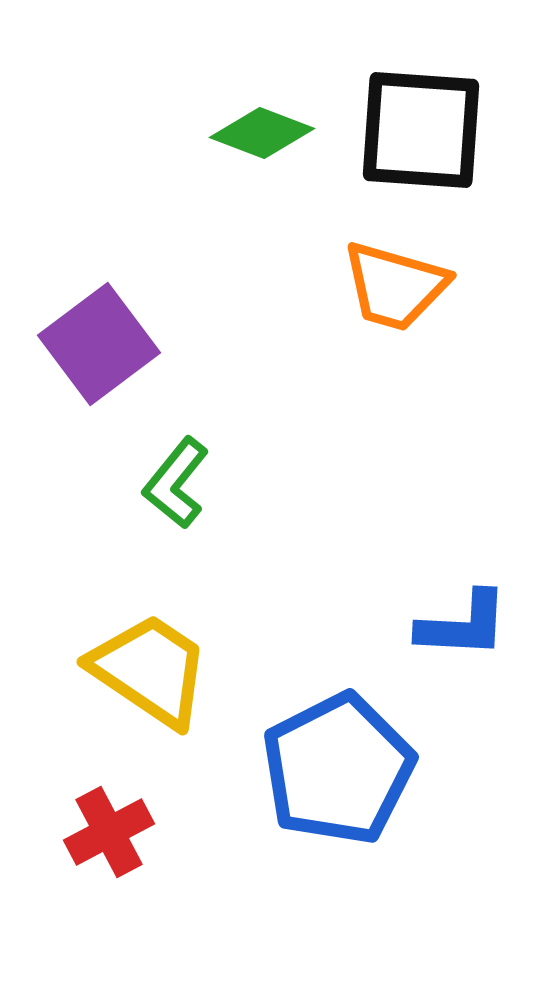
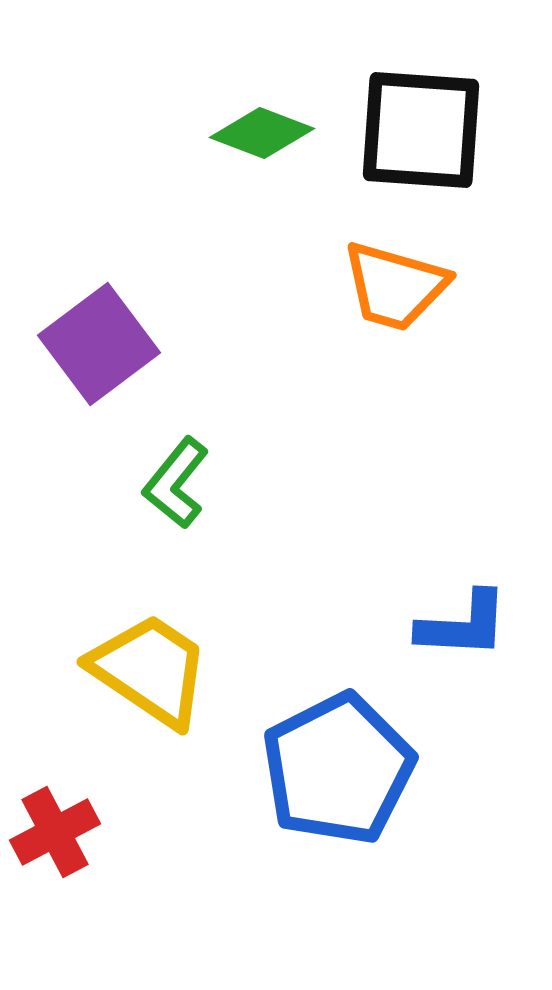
red cross: moved 54 px left
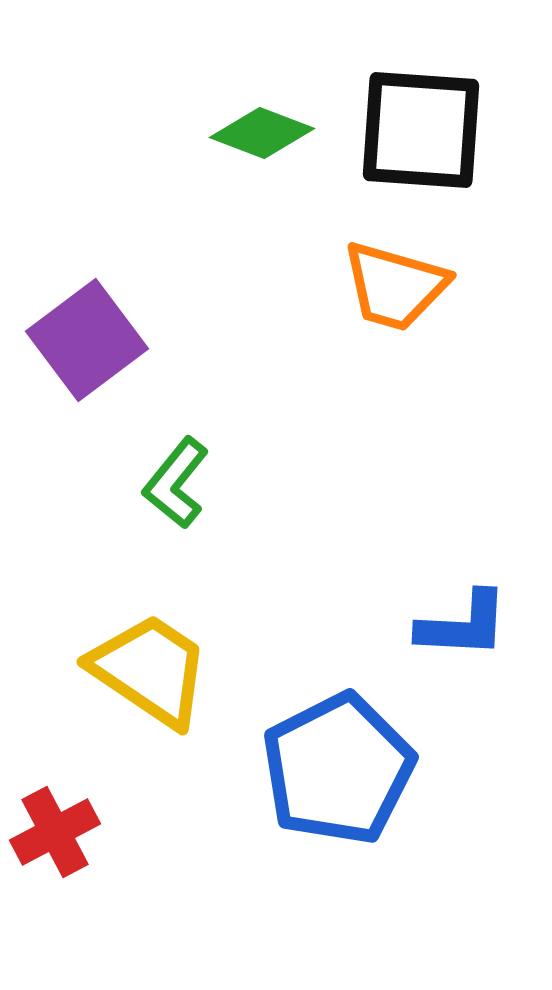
purple square: moved 12 px left, 4 px up
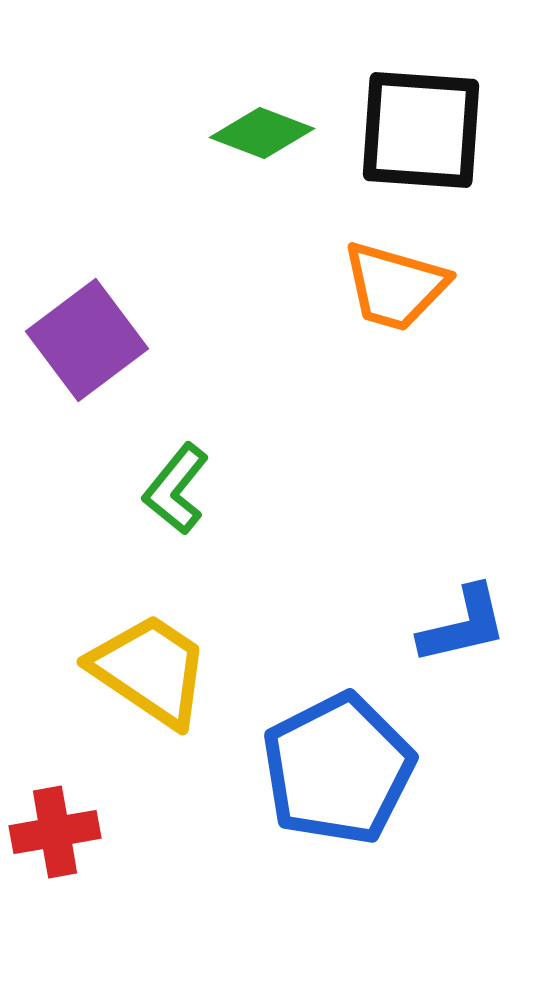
green L-shape: moved 6 px down
blue L-shape: rotated 16 degrees counterclockwise
red cross: rotated 18 degrees clockwise
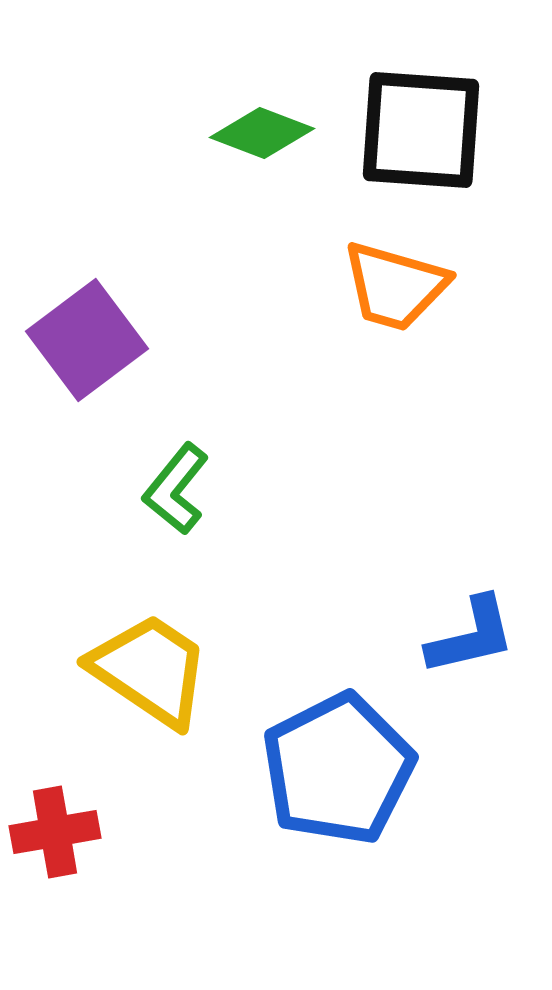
blue L-shape: moved 8 px right, 11 px down
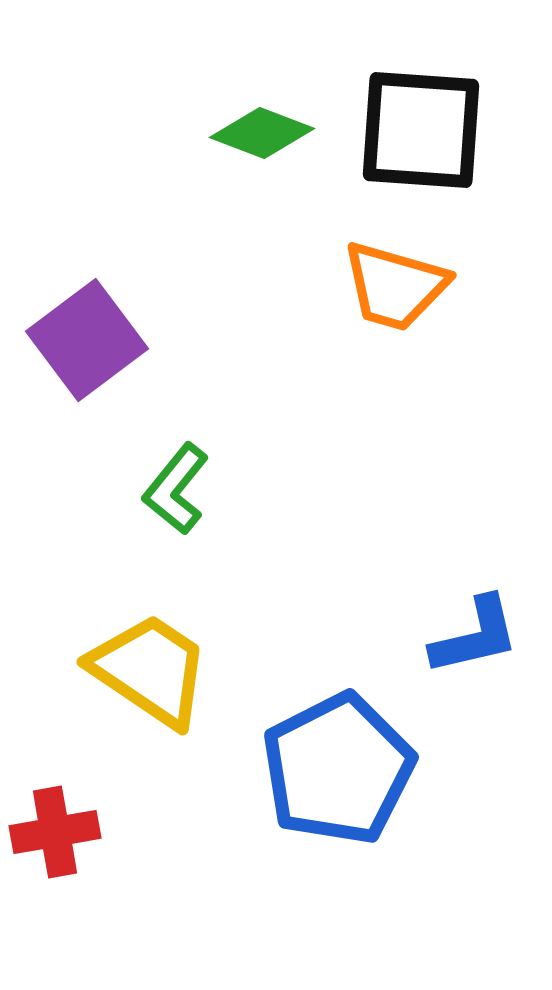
blue L-shape: moved 4 px right
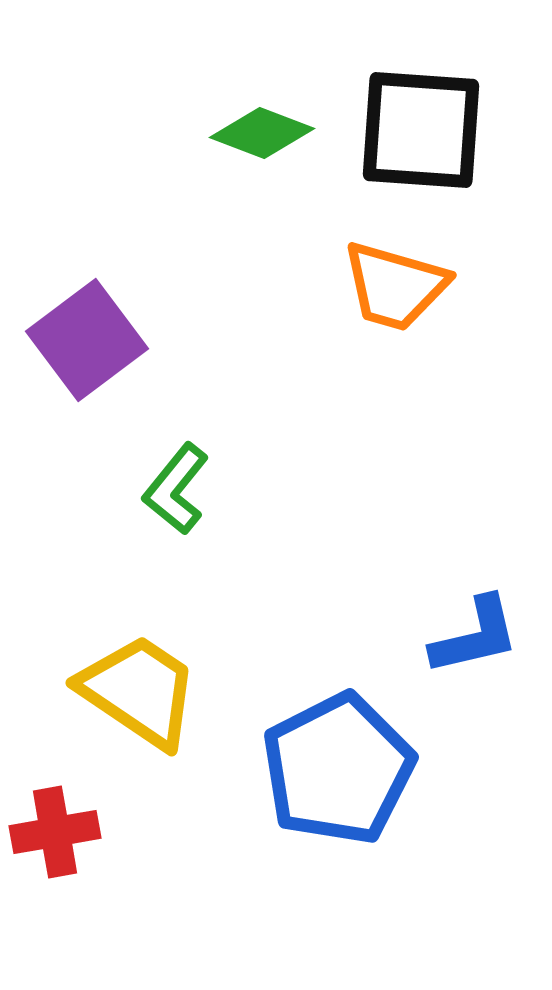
yellow trapezoid: moved 11 px left, 21 px down
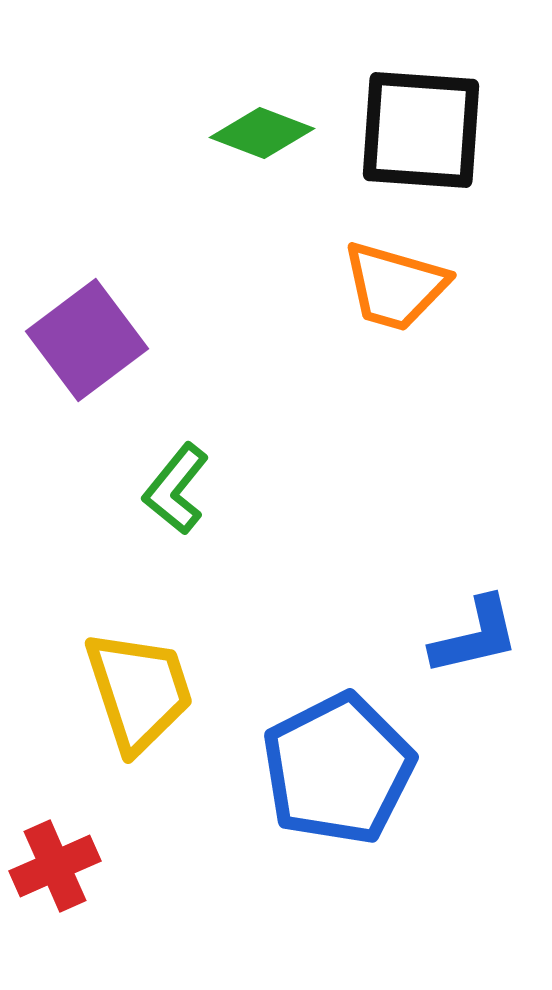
yellow trapezoid: rotated 38 degrees clockwise
red cross: moved 34 px down; rotated 14 degrees counterclockwise
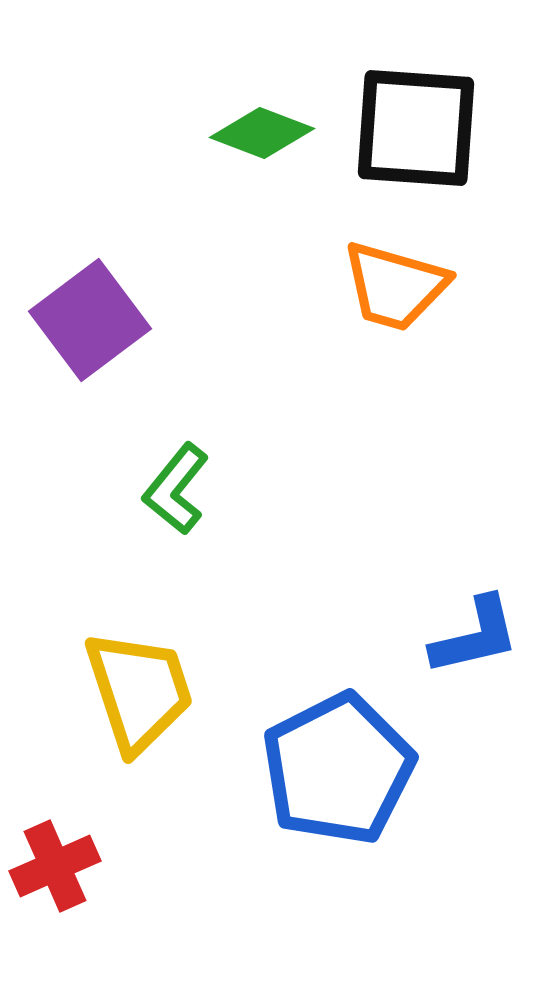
black square: moved 5 px left, 2 px up
purple square: moved 3 px right, 20 px up
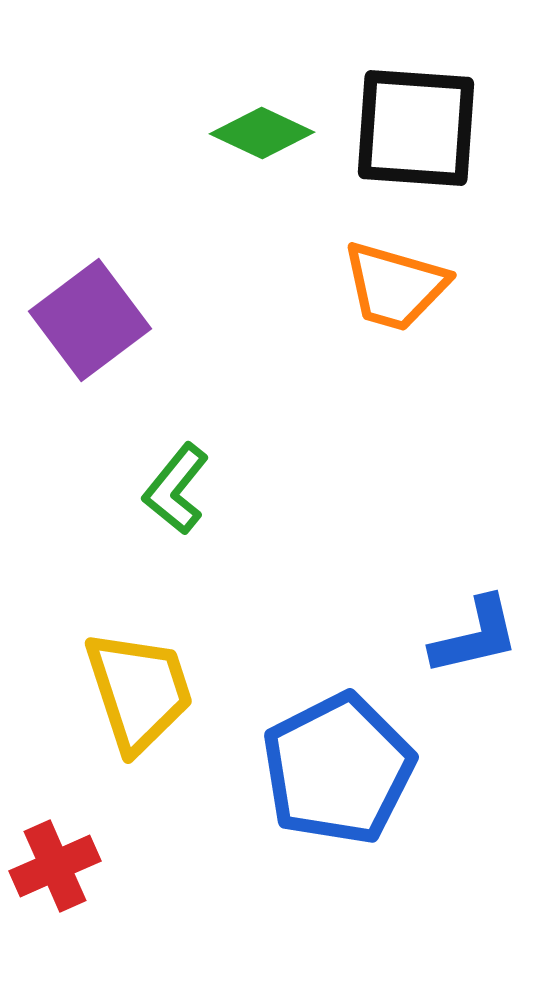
green diamond: rotated 4 degrees clockwise
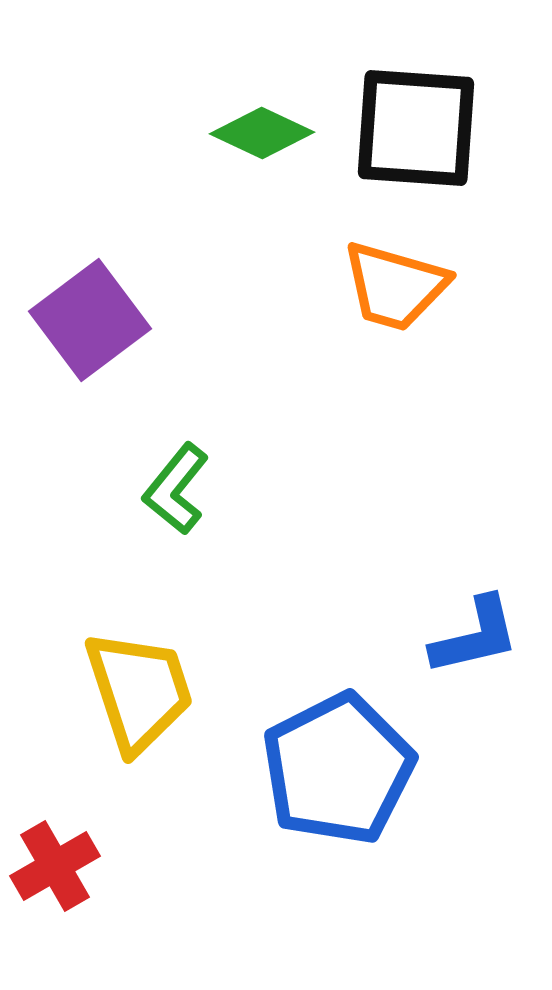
red cross: rotated 6 degrees counterclockwise
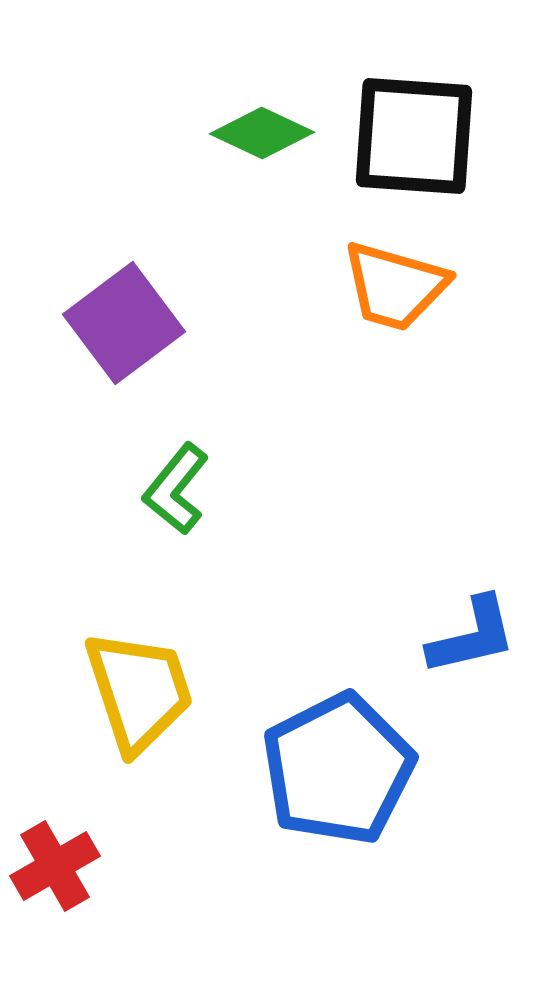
black square: moved 2 px left, 8 px down
purple square: moved 34 px right, 3 px down
blue L-shape: moved 3 px left
